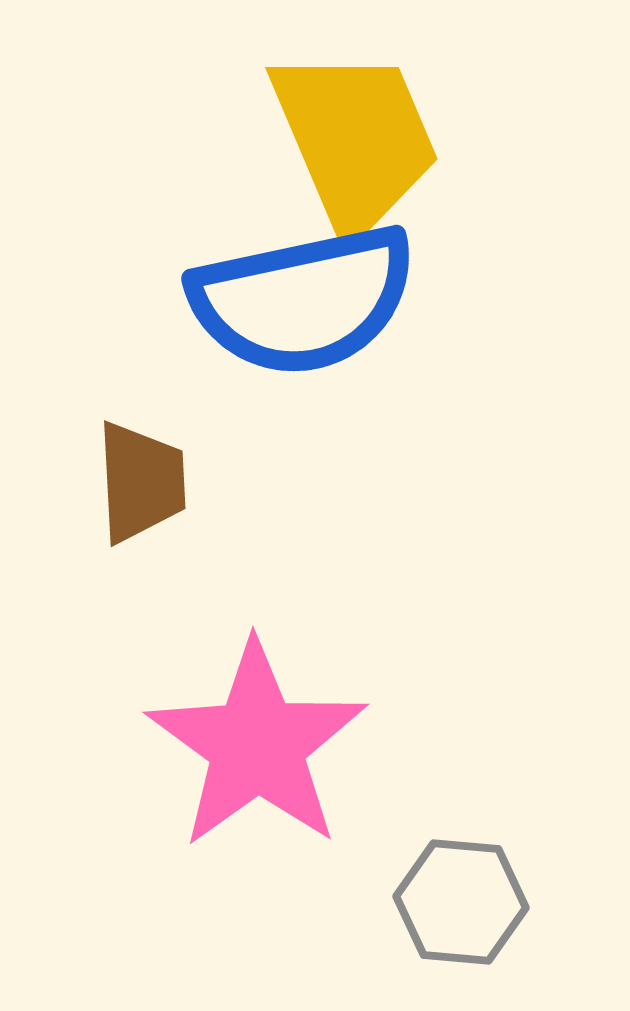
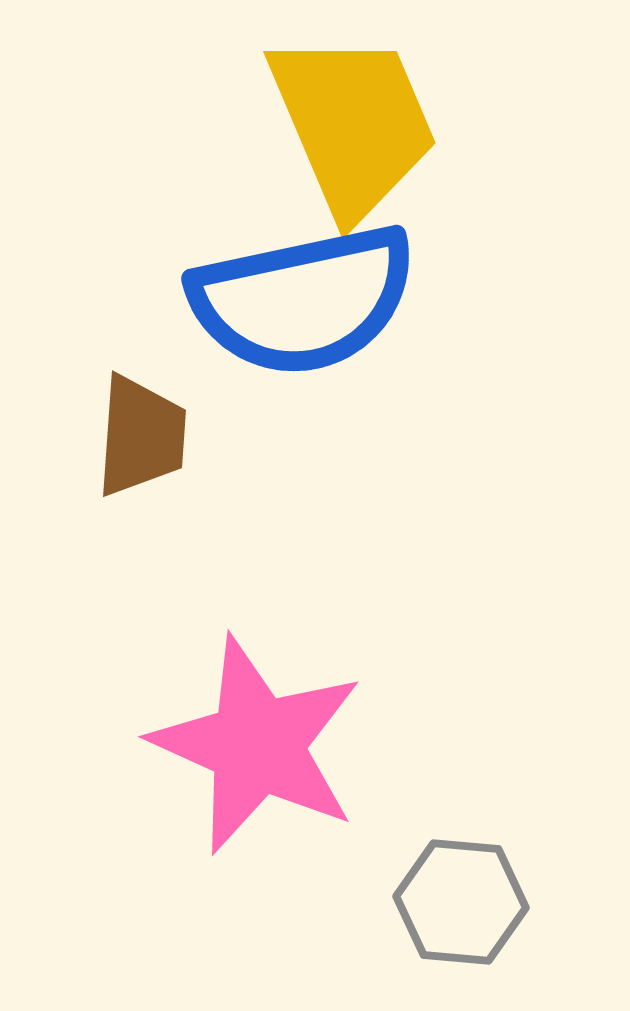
yellow trapezoid: moved 2 px left, 16 px up
brown trapezoid: moved 46 px up; rotated 7 degrees clockwise
pink star: rotated 12 degrees counterclockwise
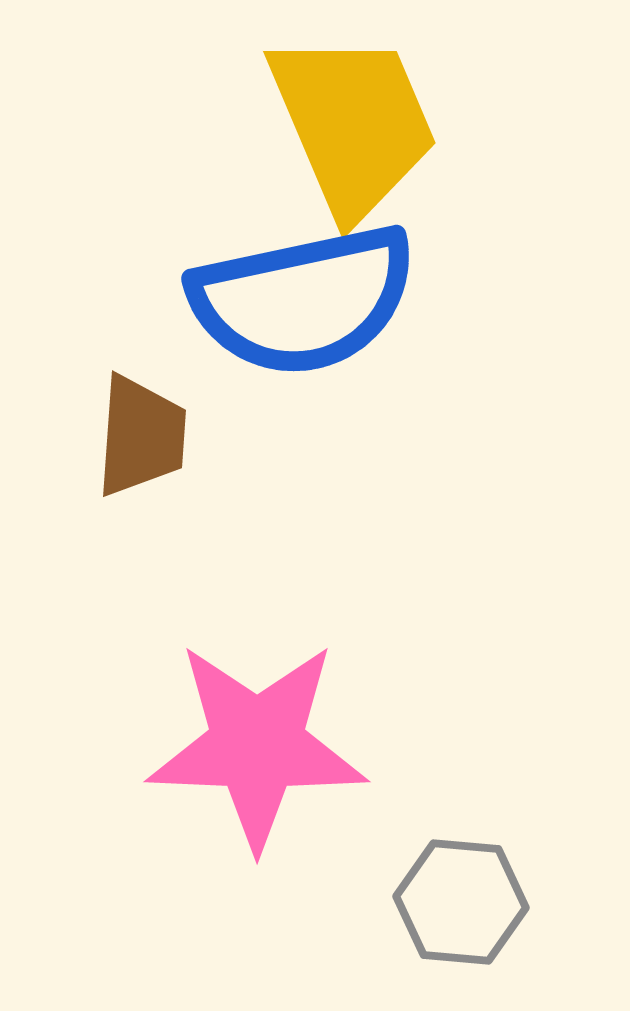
pink star: rotated 22 degrees counterclockwise
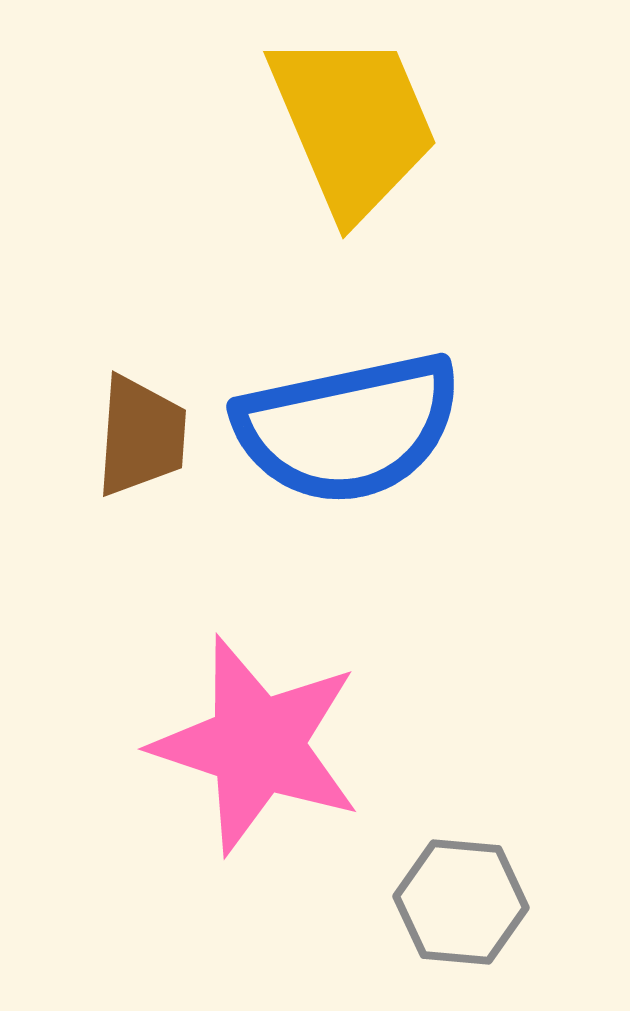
blue semicircle: moved 45 px right, 128 px down
pink star: rotated 16 degrees clockwise
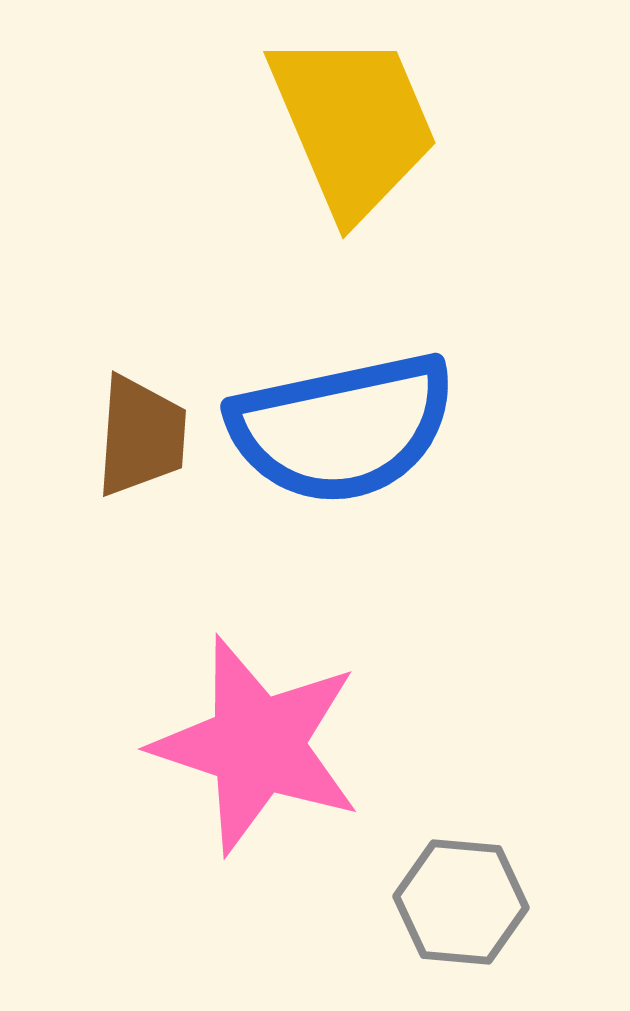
blue semicircle: moved 6 px left
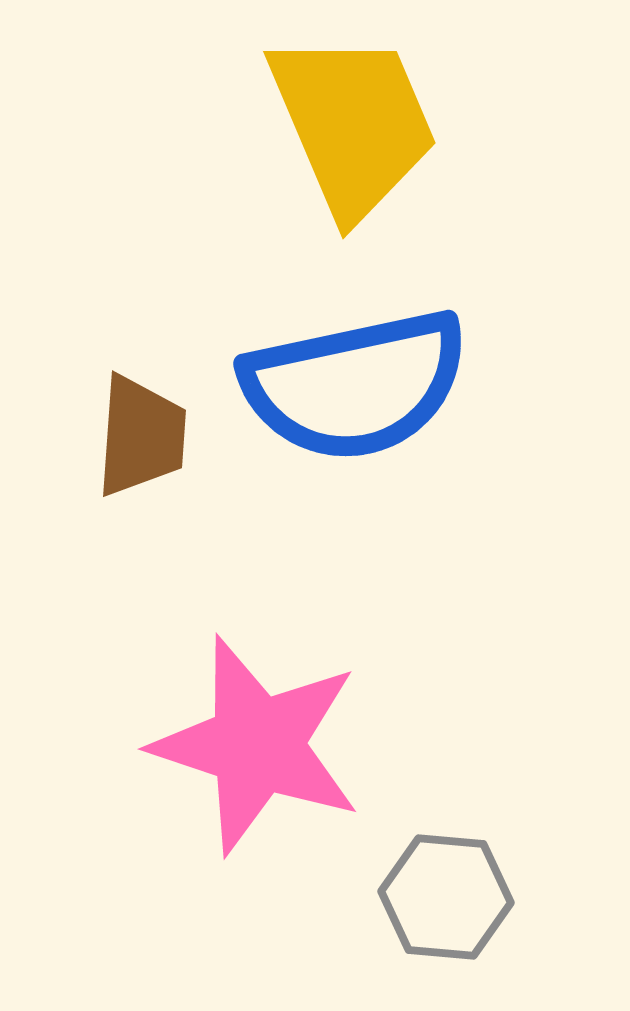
blue semicircle: moved 13 px right, 43 px up
gray hexagon: moved 15 px left, 5 px up
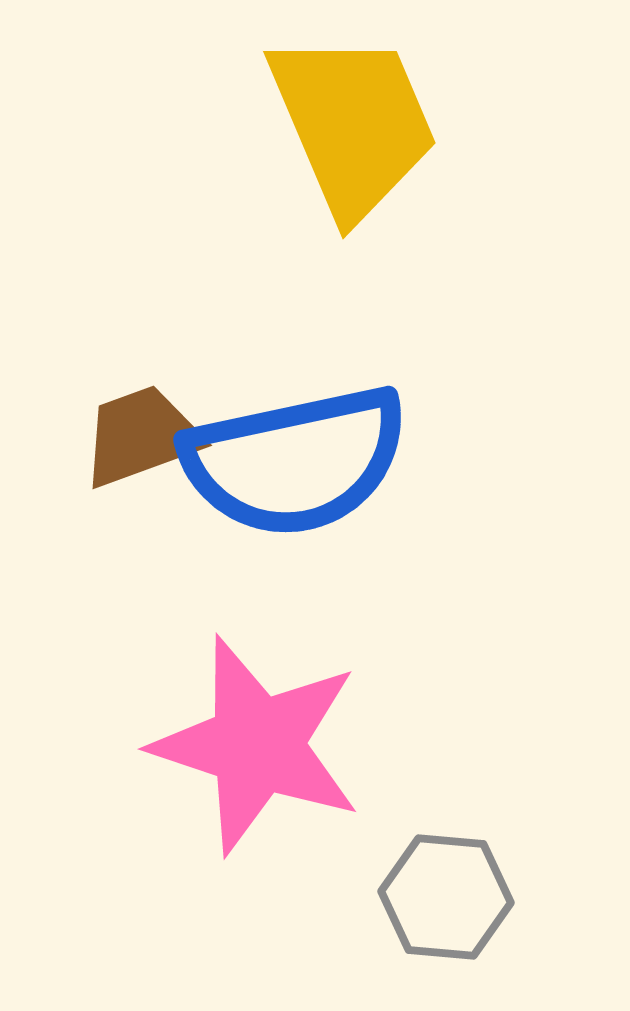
blue semicircle: moved 60 px left, 76 px down
brown trapezoid: rotated 114 degrees counterclockwise
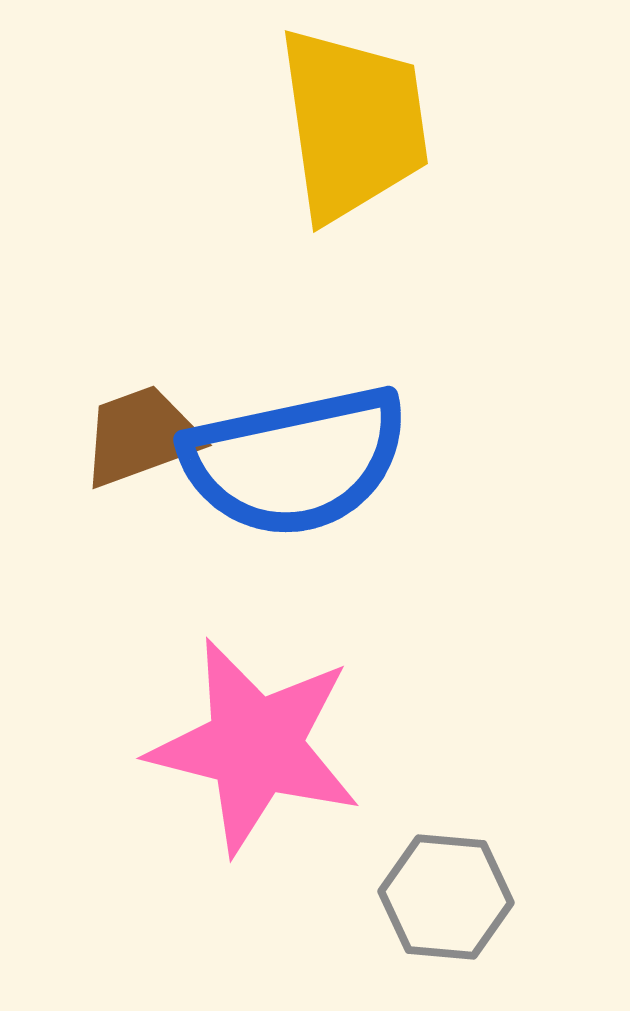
yellow trapezoid: rotated 15 degrees clockwise
pink star: moved 2 px left, 1 px down; rotated 4 degrees counterclockwise
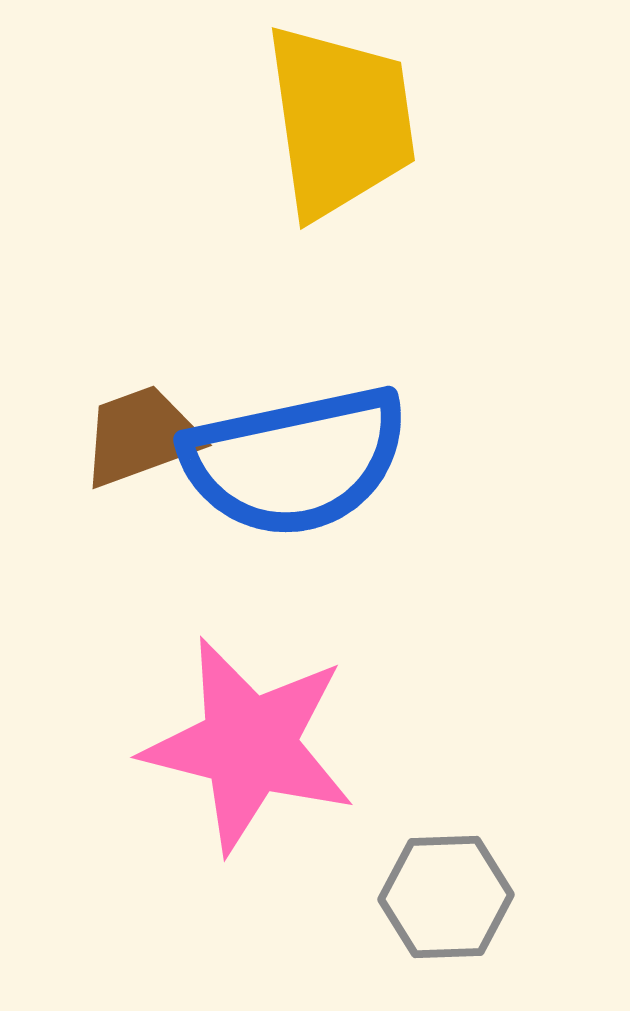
yellow trapezoid: moved 13 px left, 3 px up
pink star: moved 6 px left, 1 px up
gray hexagon: rotated 7 degrees counterclockwise
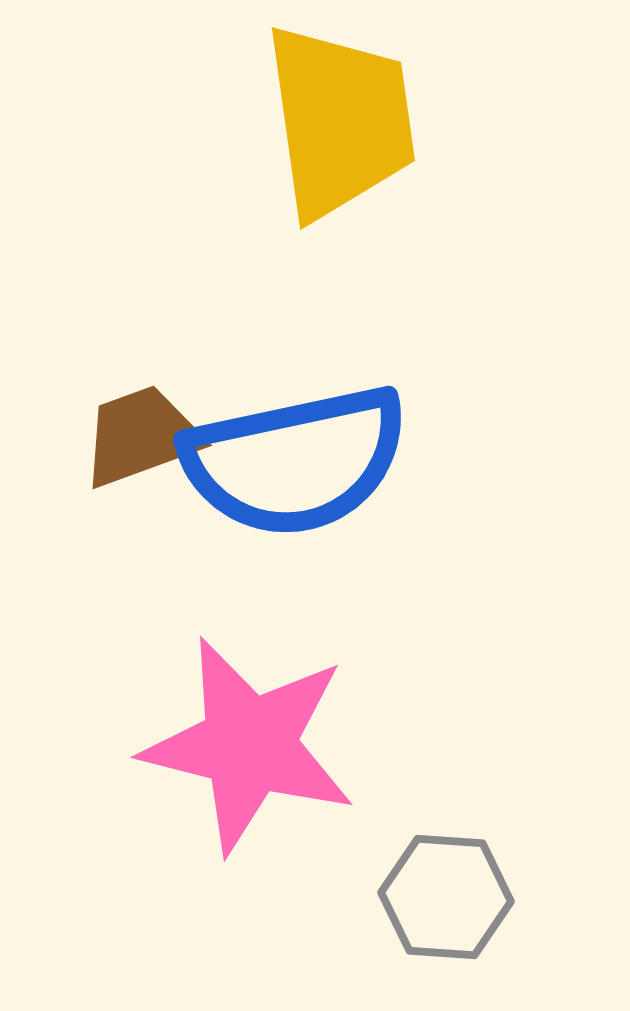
gray hexagon: rotated 6 degrees clockwise
